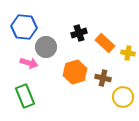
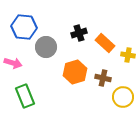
yellow cross: moved 2 px down
pink arrow: moved 16 px left
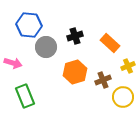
blue hexagon: moved 5 px right, 2 px up
black cross: moved 4 px left, 3 px down
orange rectangle: moved 5 px right
yellow cross: moved 11 px down; rotated 32 degrees counterclockwise
brown cross: moved 2 px down; rotated 35 degrees counterclockwise
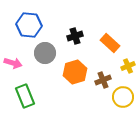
gray circle: moved 1 px left, 6 px down
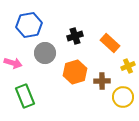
blue hexagon: rotated 15 degrees counterclockwise
brown cross: moved 1 px left, 1 px down; rotated 21 degrees clockwise
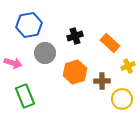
yellow circle: moved 1 px left, 2 px down
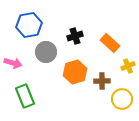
gray circle: moved 1 px right, 1 px up
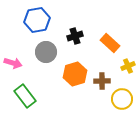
blue hexagon: moved 8 px right, 5 px up
orange hexagon: moved 2 px down
green rectangle: rotated 15 degrees counterclockwise
